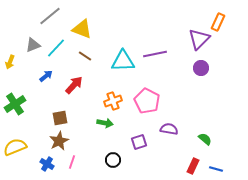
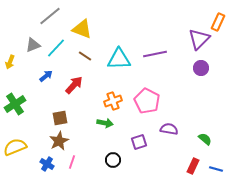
cyan triangle: moved 4 px left, 2 px up
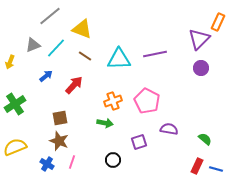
brown star: rotated 24 degrees counterclockwise
red rectangle: moved 4 px right
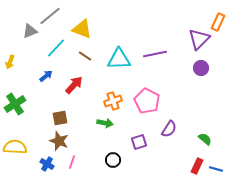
gray triangle: moved 3 px left, 14 px up
purple semicircle: rotated 114 degrees clockwise
yellow semicircle: rotated 25 degrees clockwise
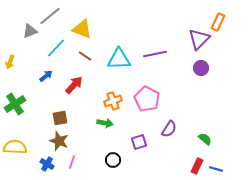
pink pentagon: moved 2 px up
